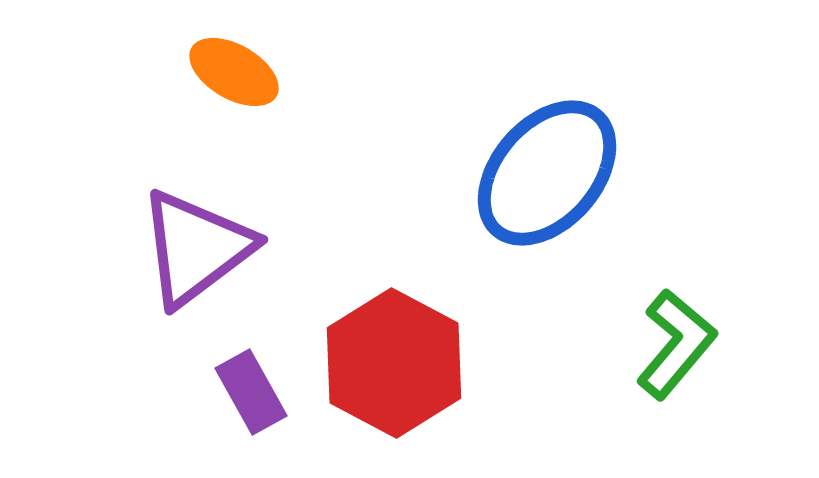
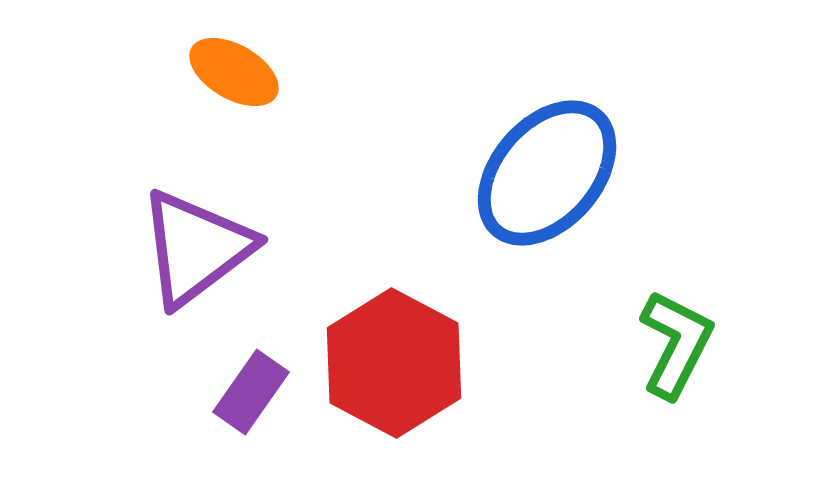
green L-shape: rotated 13 degrees counterclockwise
purple rectangle: rotated 64 degrees clockwise
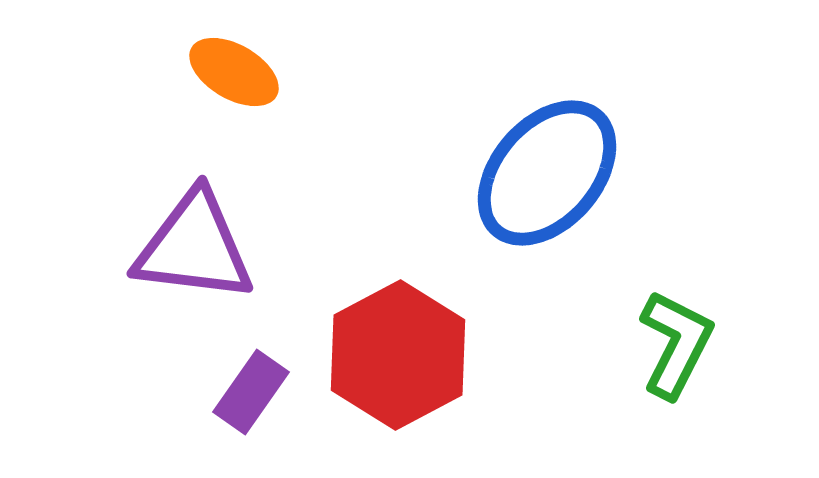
purple triangle: moved 2 px left, 1 px up; rotated 44 degrees clockwise
red hexagon: moved 4 px right, 8 px up; rotated 4 degrees clockwise
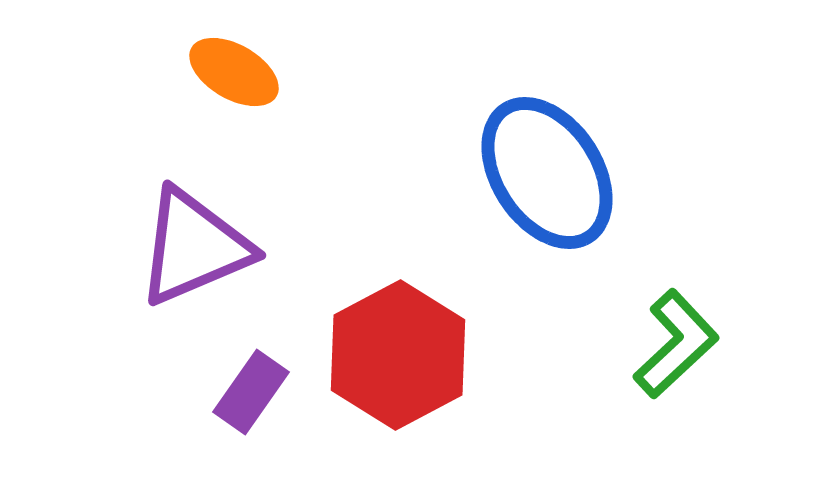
blue ellipse: rotated 74 degrees counterclockwise
purple triangle: rotated 30 degrees counterclockwise
green L-shape: rotated 20 degrees clockwise
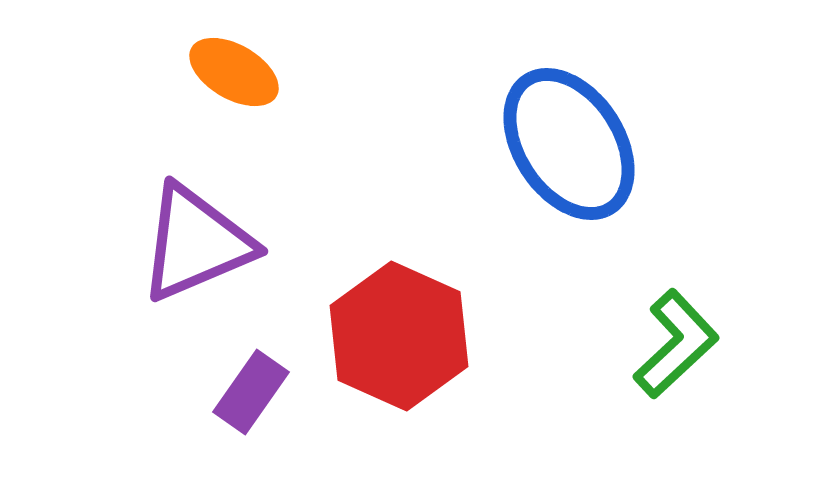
blue ellipse: moved 22 px right, 29 px up
purple triangle: moved 2 px right, 4 px up
red hexagon: moved 1 px right, 19 px up; rotated 8 degrees counterclockwise
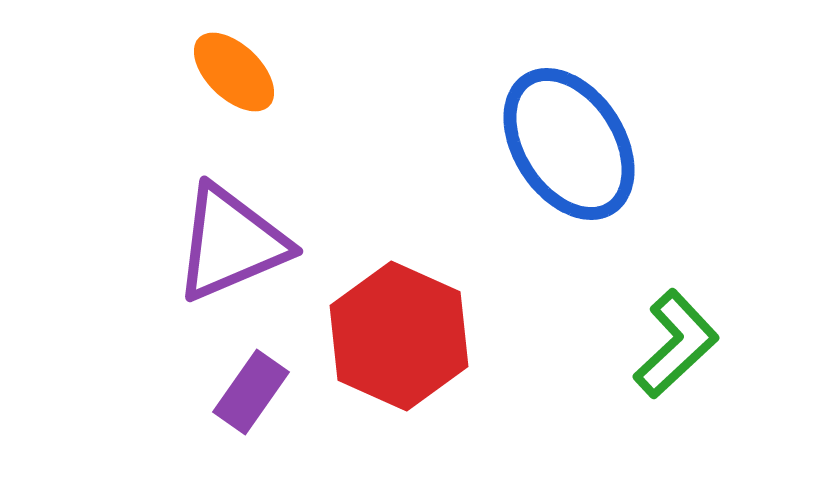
orange ellipse: rotated 14 degrees clockwise
purple triangle: moved 35 px right
